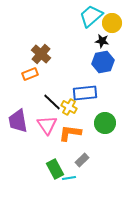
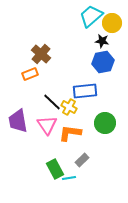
blue rectangle: moved 2 px up
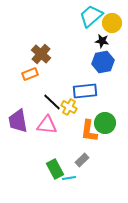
pink triangle: rotated 50 degrees counterclockwise
orange L-shape: moved 19 px right, 2 px up; rotated 90 degrees counterclockwise
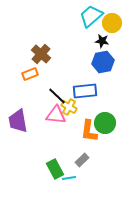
black line: moved 5 px right, 6 px up
pink triangle: moved 9 px right, 10 px up
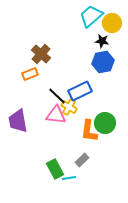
blue rectangle: moved 5 px left; rotated 20 degrees counterclockwise
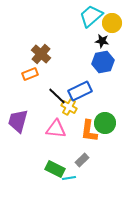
pink triangle: moved 14 px down
purple trapezoid: rotated 25 degrees clockwise
green rectangle: rotated 36 degrees counterclockwise
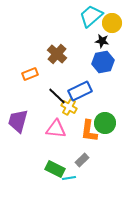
brown cross: moved 16 px right
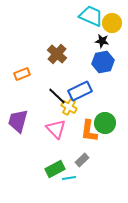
cyan trapezoid: rotated 65 degrees clockwise
orange rectangle: moved 8 px left
pink triangle: rotated 40 degrees clockwise
green rectangle: rotated 54 degrees counterclockwise
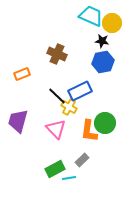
brown cross: rotated 18 degrees counterclockwise
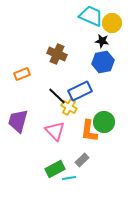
green circle: moved 1 px left, 1 px up
pink triangle: moved 1 px left, 2 px down
